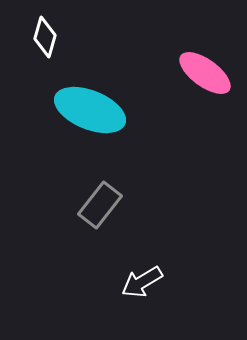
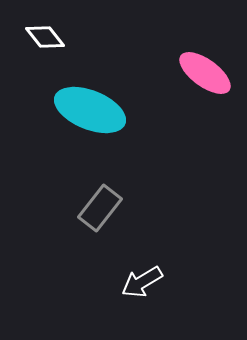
white diamond: rotated 54 degrees counterclockwise
gray rectangle: moved 3 px down
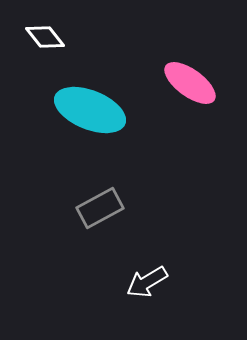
pink ellipse: moved 15 px left, 10 px down
gray rectangle: rotated 24 degrees clockwise
white arrow: moved 5 px right
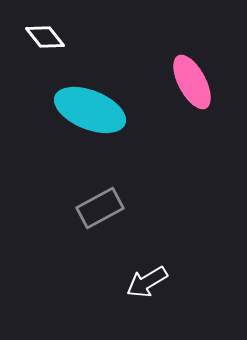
pink ellipse: moved 2 px right, 1 px up; rotated 26 degrees clockwise
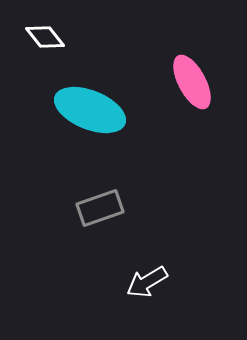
gray rectangle: rotated 9 degrees clockwise
